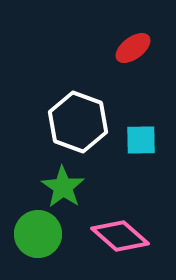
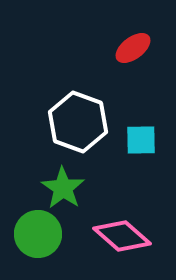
green star: moved 1 px down
pink diamond: moved 2 px right
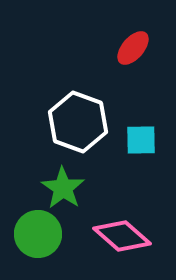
red ellipse: rotated 12 degrees counterclockwise
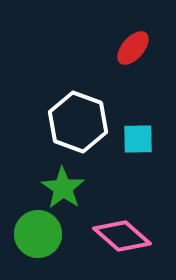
cyan square: moved 3 px left, 1 px up
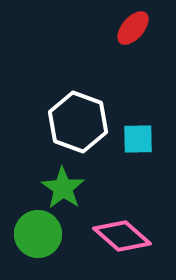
red ellipse: moved 20 px up
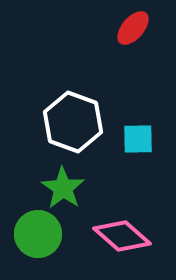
white hexagon: moved 5 px left
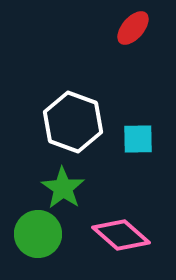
pink diamond: moved 1 px left, 1 px up
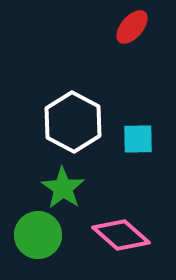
red ellipse: moved 1 px left, 1 px up
white hexagon: rotated 8 degrees clockwise
green circle: moved 1 px down
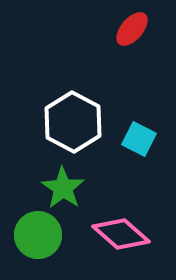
red ellipse: moved 2 px down
cyan square: moved 1 px right; rotated 28 degrees clockwise
pink diamond: moved 1 px up
